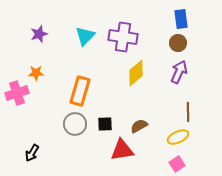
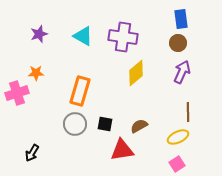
cyan triangle: moved 2 px left; rotated 45 degrees counterclockwise
purple arrow: moved 3 px right
black square: rotated 14 degrees clockwise
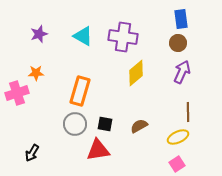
red triangle: moved 24 px left
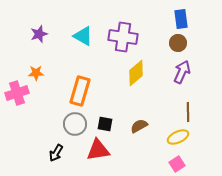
black arrow: moved 24 px right
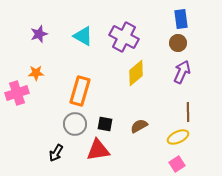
purple cross: moved 1 px right; rotated 20 degrees clockwise
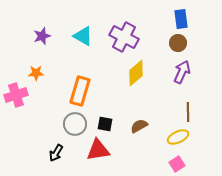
purple star: moved 3 px right, 2 px down
pink cross: moved 1 px left, 2 px down
